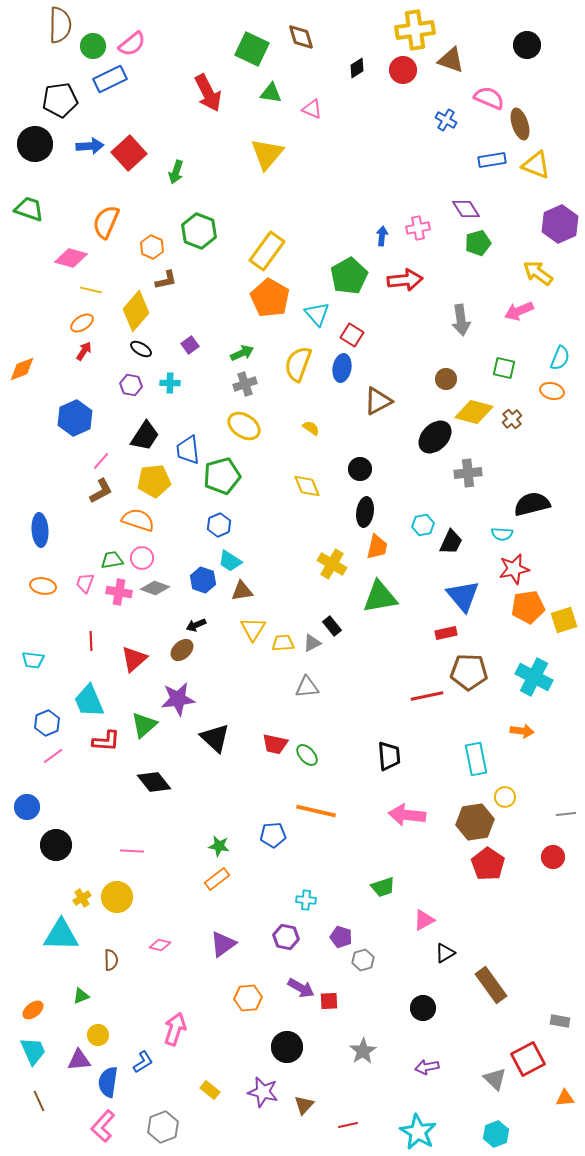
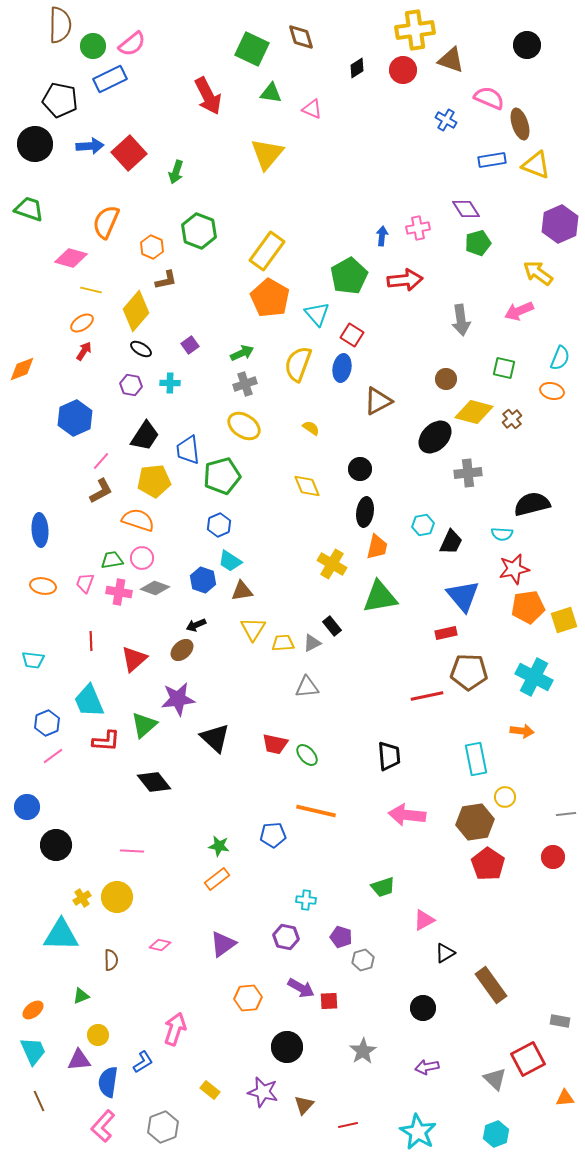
red arrow at (208, 93): moved 3 px down
black pentagon at (60, 100): rotated 20 degrees clockwise
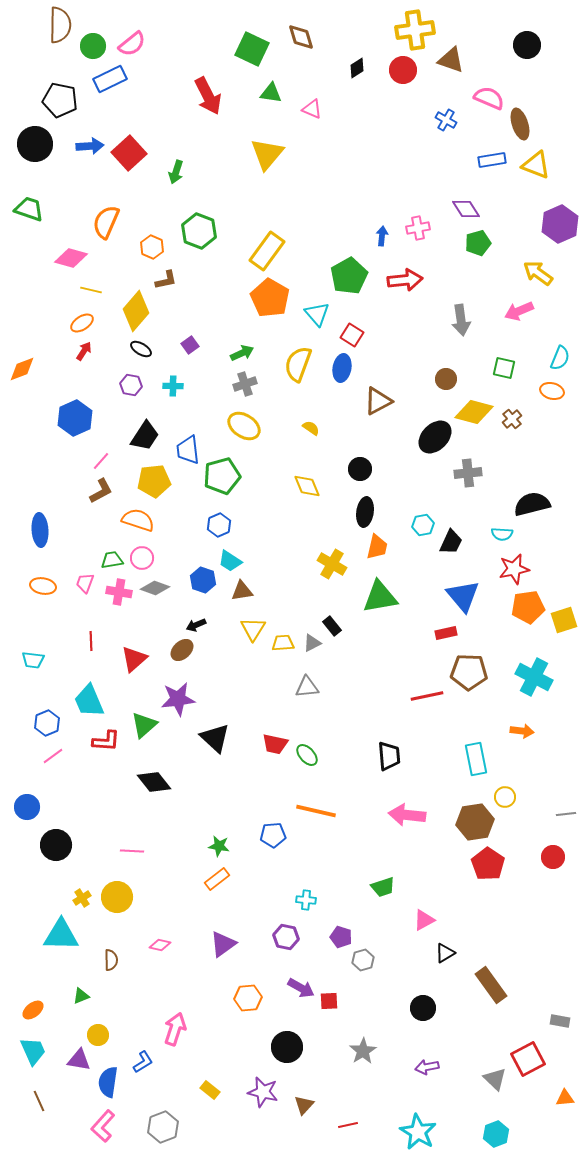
cyan cross at (170, 383): moved 3 px right, 3 px down
purple triangle at (79, 1060): rotated 15 degrees clockwise
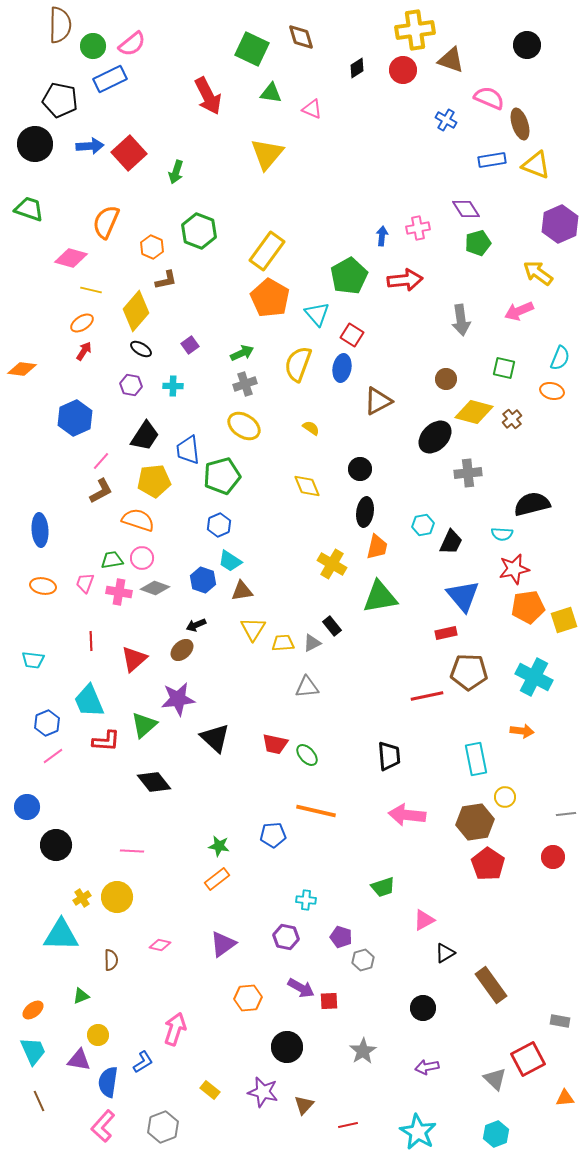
orange diamond at (22, 369): rotated 28 degrees clockwise
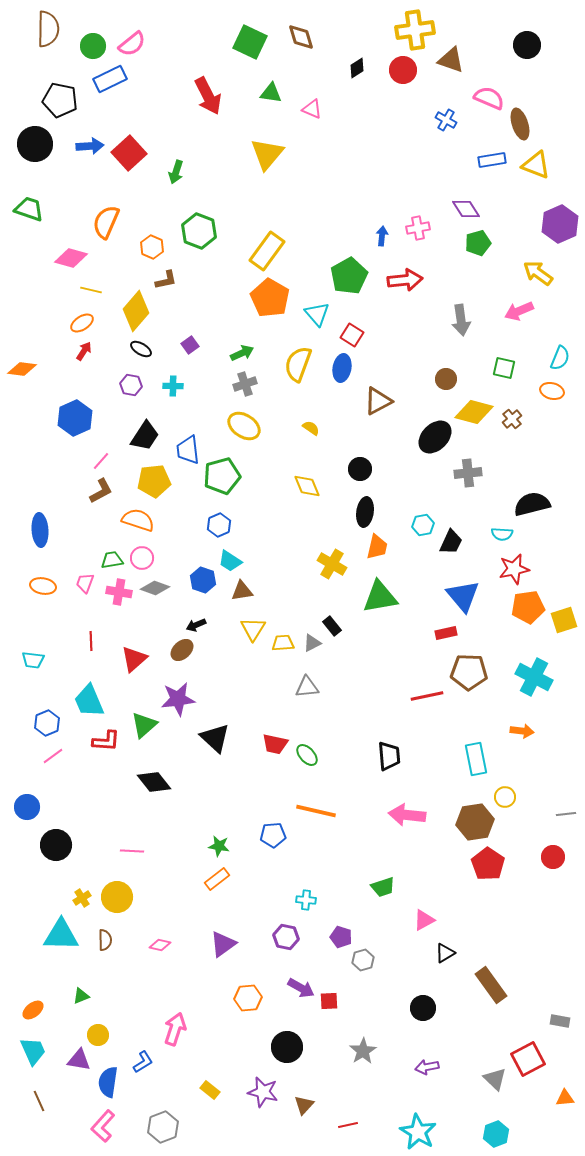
brown semicircle at (60, 25): moved 12 px left, 4 px down
green square at (252, 49): moved 2 px left, 7 px up
brown semicircle at (111, 960): moved 6 px left, 20 px up
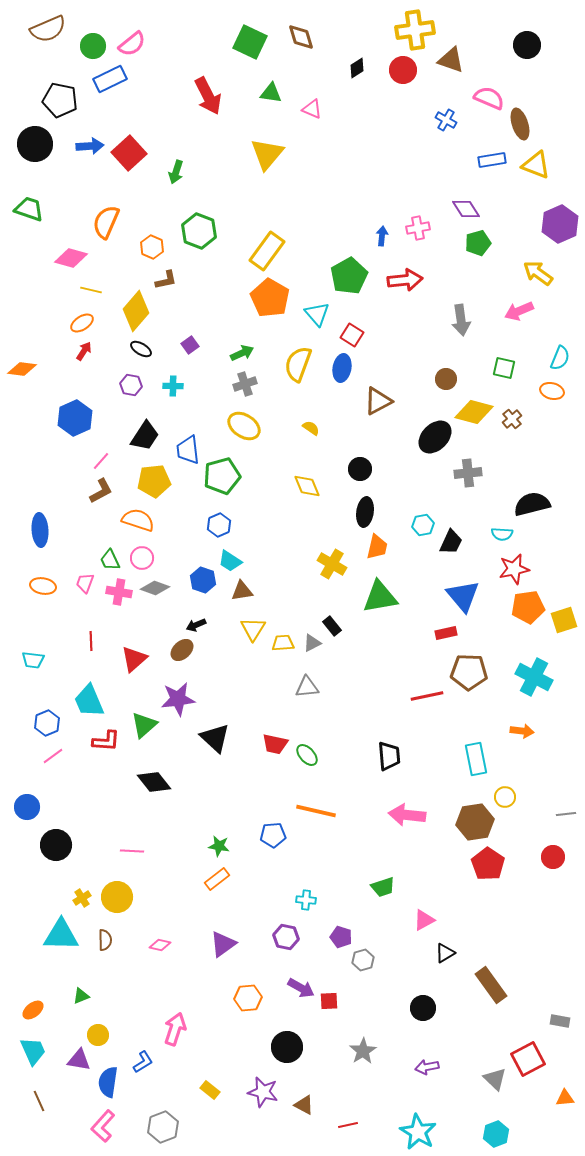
brown semicircle at (48, 29): rotated 66 degrees clockwise
green trapezoid at (112, 560): moved 2 px left; rotated 105 degrees counterclockwise
brown triangle at (304, 1105): rotated 45 degrees counterclockwise
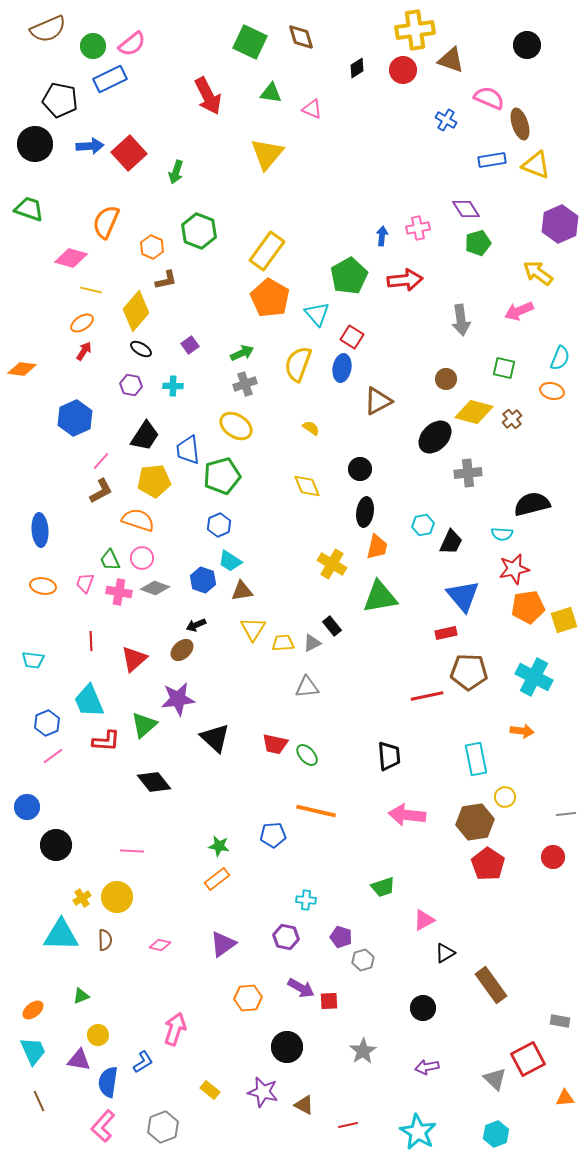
red square at (352, 335): moved 2 px down
yellow ellipse at (244, 426): moved 8 px left
